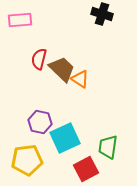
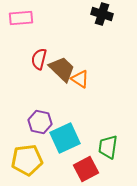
pink rectangle: moved 1 px right, 2 px up
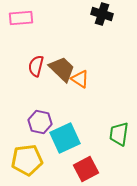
red semicircle: moved 3 px left, 7 px down
green trapezoid: moved 11 px right, 13 px up
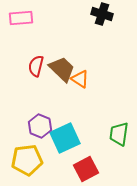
purple hexagon: moved 4 px down; rotated 10 degrees clockwise
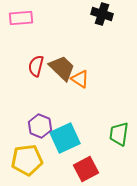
brown trapezoid: moved 1 px up
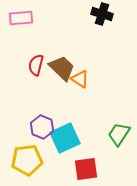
red semicircle: moved 1 px up
purple hexagon: moved 2 px right, 1 px down
green trapezoid: rotated 25 degrees clockwise
red square: rotated 20 degrees clockwise
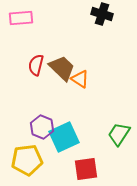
cyan square: moved 1 px left, 1 px up
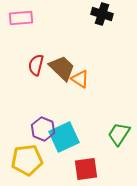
purple hexagon: moved 1 px right, 2 px down
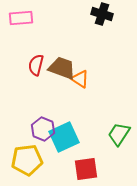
brown trapezoid: rotated 24 degrees counterclockwise
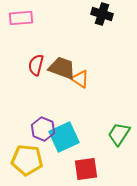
yellow pentagon: rotated 12 degrees clockwise
